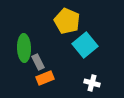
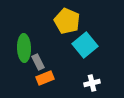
white cross: rotated 28 degrees counterclockwise
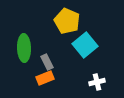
gray rectangle: moved 9 px right
white cross: moved 5 px right, 1 px up
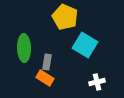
yellow pentagon: moved 2 px left, 4 px up
cyan square: rotated 20 degrees counterclockwise
gray rectangle: rotated 35 degrees clockwise
orange rectangle: rotated 54 degrees clockwise
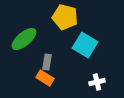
yellow pentagon: rotated 10 degrees counterclockwise
green ellipse: moved 9 px up; rotated 52 degrees clockwise
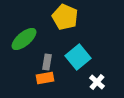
yellow pentagon: rotated 10 degrees clockwise
cyan square: moved 7 px left, 12 px down; rotated 20 degrees clockwise
orange rectangle: rotated 42 degrees counterclockwise
white cross: rotated 35 degrees counterclockwise
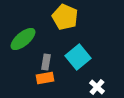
green ellipse: moved 1 px left
gray rectangle: moved 1 px left
white cross: moved 5 px down
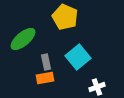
gray rectangle: rotated 21 degrees counterclockwise
white cross: rotated 28 degrees clockwise
